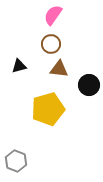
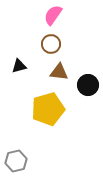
brown triangle: moved 3 px down
black circle: moved 1 px left
gray hexagon: rotated 25 degrees clockwise
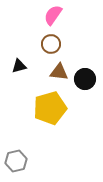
black circle: moved 3 px left, 6 px up
yellow pentagon: moved 2 px right, 1 px up
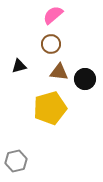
pink semicircle: rotated 15 degrees clockwise
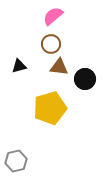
pink semicircle: moved 1 px down
brown triangle: moved 5 px up
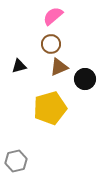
brown triangle: rotated 30 degrees counterclockwise
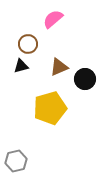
pink semicircle: moved 3 px down
brown circle: moved 23 px left
black triangle: moved 2 px right
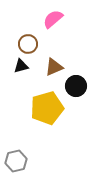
brown triangle: moved 5 px left
black circle: moved 9 px left, 7 px down
yellow pentagon: moved 3 px left
